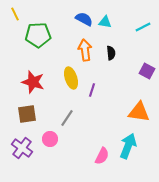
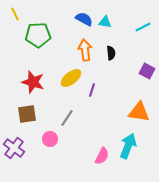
yellow ellipse: rotated 70 degrees clockwise
purple cross: moved 8 px left
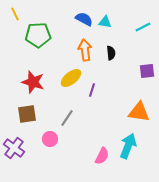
purple square: rotated 35 degrees counterclockwise
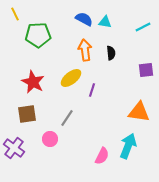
purple square: moved 1 px left, 1 px up
red star: rotated 10 degrees clockwise
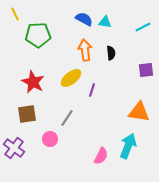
pink semicircle: moved 1 px left
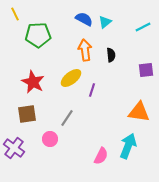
cyan triangle: rotated 48 degrees counterclockwise
black semicircle: moved 2 px down
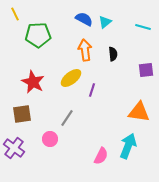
cyan line: rotated 42 degrees clockwise
black semicircle: moved 2 px right, 1 px up
brown square: moved 5 px left
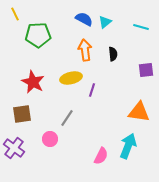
cyan line: moved 2 px left
yellow ellipse: rotated 25 degrees clockwise
